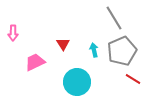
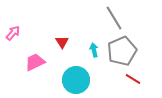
pink arrow: rotated 140 degrees counterclockwise
red triangle: moved 1 px left, 2 px up
cyan circle: moved 1 px left, 2 px up
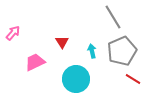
gray line: moved 1 px left, 1 px up
cyan arrow: moved 2 px left, 1 px down
cyan circle: moved 1 px up
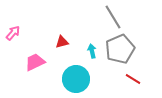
red triangle: rotated 48 degrees clockwise
gray pentagon: moved 2 px left, 2 px up
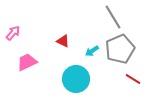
red triangle: moved 1 px right, 1 px up; rotated 40 degrees clockwise
cyan arrow: rotated 112 degrees counterclockwise
pink trapezoid: moved 8 px left
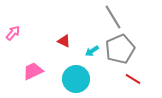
red triangle: moved 1 px right
pink trapezoid: moved 6 px right, 9 px down
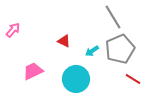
pink arrow: moved 3 px up
